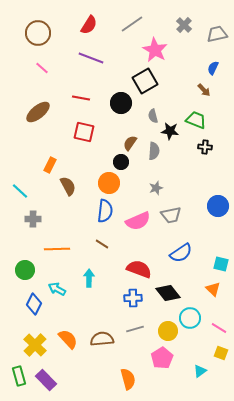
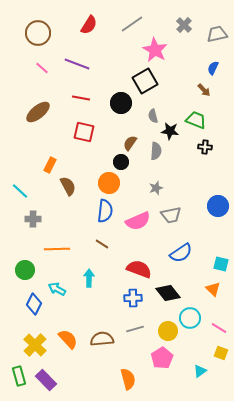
purple line at (91, 58): moved 14 px left, 6 px down
gray semicircle at (154, 151): moved 2 px right
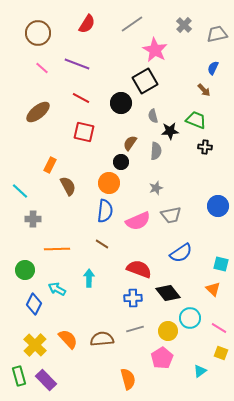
red semicircle at (89, 25): moved 2 px left, 1 px up
red line at (81, 98): rotated 18 degrees clockwise
black star at (170, 131): rotated 12 degrees counterclockwise
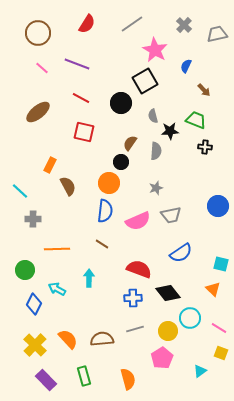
blue semicircle at (213, 68): moved 27 px left, 2 px up
green rectangle at (19, 376): moved 65 px right
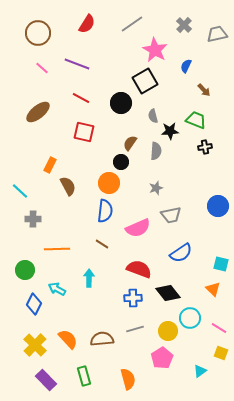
black cross at (205, 147): rotated 16 degrees counterclockwise
pink semicircle at (138, 221): moved 7 px down
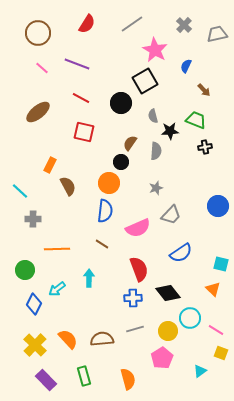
gray trapezoid at (171, 215): rotated 35 degrees counterclockwise
red semicircle at (139, 269): rotated 50 degrees clockwise
cyan arrow at (57, 289): rotated 66 degrees counterclockwise
pink line at (219, 328): moved 3 px left, 2 px down
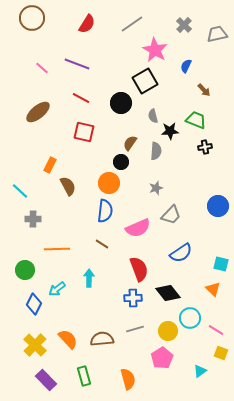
brown circle at (38, 33): moved 6 px left, 15 px up
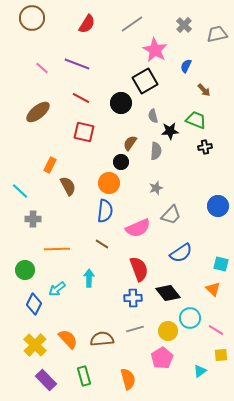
yellow square at (221, 353): moved 2 px down; rotated 24 degrees counterclockwise
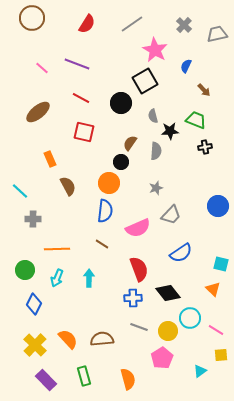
orange rectangle at (50, 165): moved 6 px up; rotated 49 degrees counterclockwise
cyan arrow at (57, 289): moved 11 px up; rotated 30 degrees counterclockwise
gray line at (135, 329): moved 4 px right, 2 px up; rotated 36 degrees clockwise
